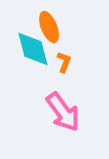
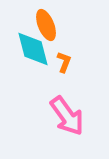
orange ellipse: moved 3 px left, 2 px up
pink arrow: moved 4 px right, 4 px down
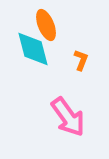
orange L-shape: moved 17 px right, 2 px up
pink arrow: moved 1 px right, 1 px down
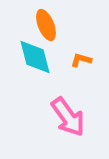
cyan diamond: moved 2 px right, 8 px down
orange L-shape: rotated 95 degrees counterclockwise
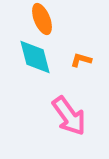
orange ellipse: moved 4 px left, 6 px up
pink arrow: moved 1 px right, 1 px up
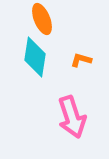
cyan diamond: rotated 24 degrees clockwise
pink arrow: moved 3 px right, 1 px down; rotated 18 degrees clockwise
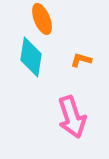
cyan diamond: moved 4 px left
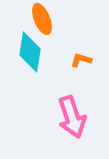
cyan diamond: moved 1 px left, 5 px up
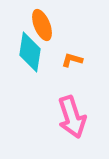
orange ellipse: moved 6 px down
orange L-shape: moved 9 px left
